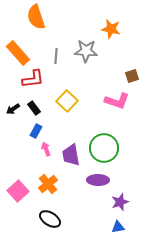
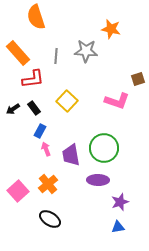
brown square: moved 6 px right, 3 px down
blue rectangle: moved 4 px right
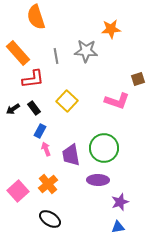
orange star: rotated 18 degrees counterclockwise
gray line: rotated 14 degrees counterclockwise
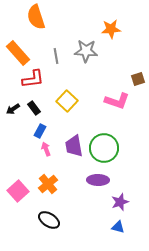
purple trapezoid: moved 3 px right, 9 px up
black ellipse: moved 1 px left, 1 px down
blue triangle: rotated 24 degrees clockwise
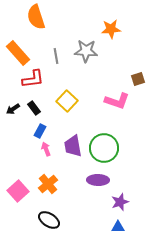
purple trapezoid: moved 1 px left
blue triangle: rotated 16 degrees counterclockwise
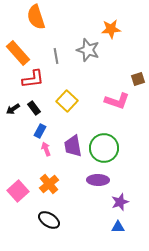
gray star: moved 2 px right, 1 px up; rotated 15 degrees clockwise
orange cross: moved 1 px right
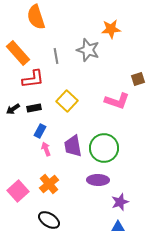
black rectangle: rotated 64 degrees counterclockwise
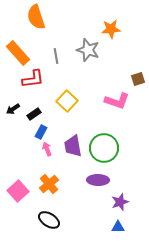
black rectangle: moved 6 px down; rotated 24 degrees counterclockwise
blue rectangle: moved 1 px right, 1 px down
pink arrow: moved 1 px right
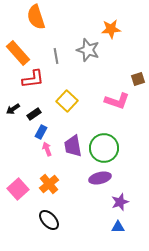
purple ellipse: moved 2 px right, 2 px up; rotated 15 degrees counterclockwise
pink square: moved 2 px up
black ellipse: rotated 15 degrees clockwise
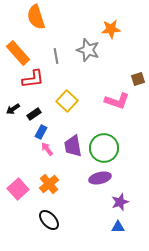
pink arrow: rotated 16 degrees counterclockwise
